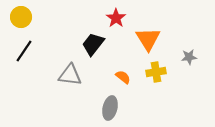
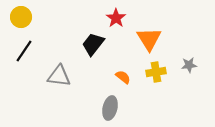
orange triangle: moved 1 px right
gray star: moved 8 px down
gray triangle: moved 11 px left, 1 px down
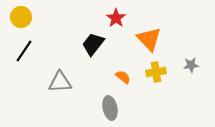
orange triangle: rotated 12 degrees counterclockwise
gray star: moved 2 px right
gray triangle: moved 1 px right, 6 px down; rotated 10 degrees counterclockwise
gray ellipse: rotated 25 degrees counterclockwise
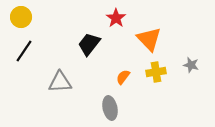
black trapezoid: moved 4 px left
gray star: rotated 21 degrees clockwise
orange semicircle: rotated 91 degrees counterclockwise
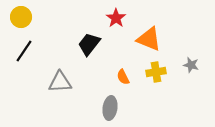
orange triangle: rotated 24 degrees counterclockwise
orange semicircle: rotated 63 degrees counterclockwise
gray ellipse: rotated 20 degrees clockwise
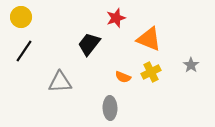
red star: rotated 18 degrees clockwise
gray star: rotated 21 degrees clockwise
yellow cross: moved 5 px left; rotated 18 degrees counterclockwise
orange semicircle: rotated 42 degrees counterclockwise
gray ellipse: rotated 10 degrees counterclockwise
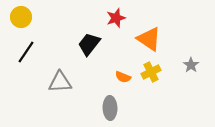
orange triangle: rotated 12 degrees clockwise
black line: moved 2 px right, 1 px down
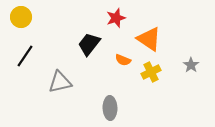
black line: moved 1 px left, 4 px down
orange semicircle: moved 17 px up
gray triangle: rotated 10 degrees counterclockwise
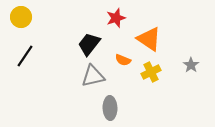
gray triangle: moved 33 px right, 6 px up
